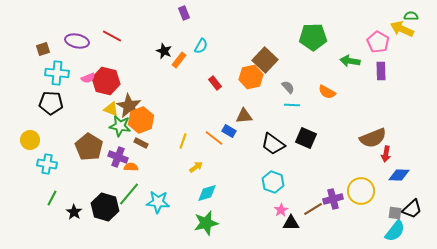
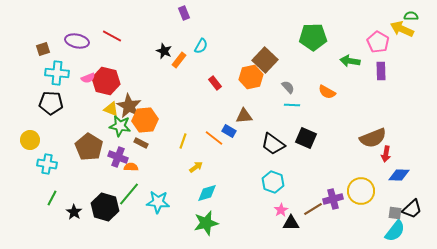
orange hexagon at (141, 120): moved 4 px right; rotated 15 degrees clockwise
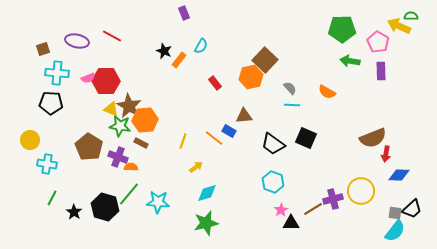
yellow arrow at (402, 29): moved 3 px left, 3 px up
green pentagon at (313, 37): moved 29 px right, 8 px up
red hexagon at (106, 81): rotated 12 degrees counterclockwise
gray semicircle at (288, 87): moved 2 px right, 1 px down
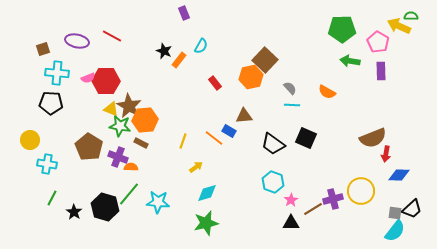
pink star at (281, 210): moved 10 px right, 10 px up
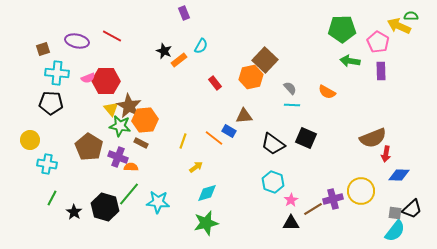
orange rectangle at (179, 60): rotated 14 degrees clockwise
yellow triangle at (111, 109): rotated 28 degrees clockwise
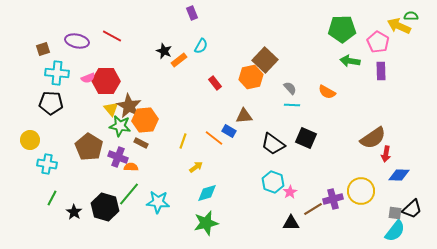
purple rectangle at (184, 13): moved 8 px right
brown semicircle at (373, 138): rotated 12 degrees counterclockwise
pink star at (291, 200): moved 1 px left, 8 px up
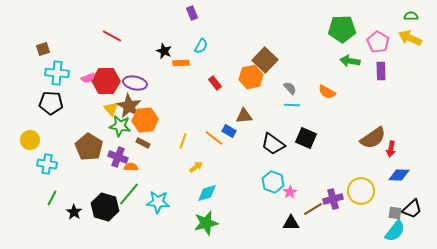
yellow arrow at (399, 26): moved 11 px right, 12 px down
purple ellipse at (77, 41): moved 58 px right, 42 px down
orange rectangle at (179, 60): moved 2 px right, 3 px down; rotated 35 degrees clockwise
brown rectangle at (141, 143): moved 2 px right
red arrow at (386, 154): moved 5 px right, 5 px up
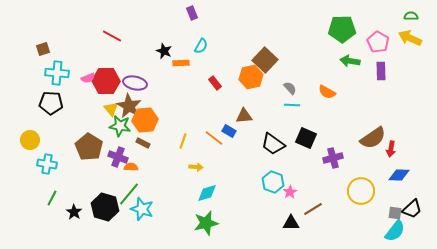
yellow arrow at (196, 167): rotated 40 degrees clockwise
purple cross at (333, 199): moved 41 px up
cyan star at (158, 202): moved 16 px left, 7 px down; rotated 15 degrees clockwise
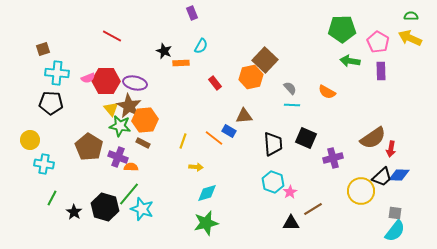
black trapezoid at (273, 144): rotated 130 degrees counterclockwise
cyan cross at (47, 164): moved 3 px left
black trapezoid at (412, 209): moved 30 px left, 32 px up
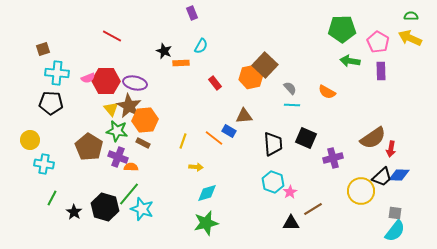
brown square at (265, 60): moved 5 px down
green star at (120, 126): moved 3 px left, 5 px down
